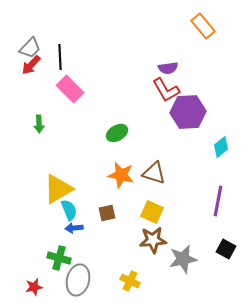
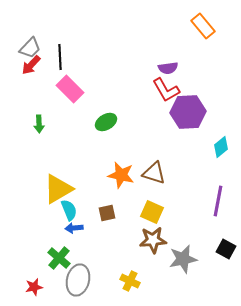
green ellipse: moved 11 px left, 11 px up
green cross: rotated 25 degrees clockwise
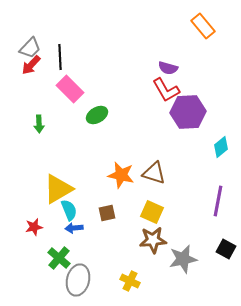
purple semicircle: rotated 24 degrees clockwise
green ellipse: moved 9 px left, 7 px up
red star: moved 60 px up
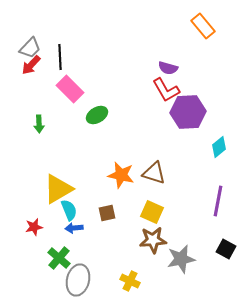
cyan diamond: moved 2 px left
gray star: moved 2 px left
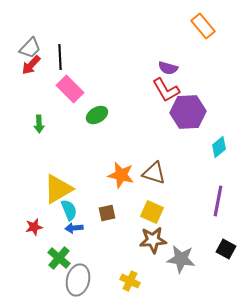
gray star: rotated 20 degrees clockwise
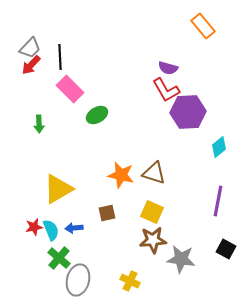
cyan semicircle: moved 18 px left, 20 px down
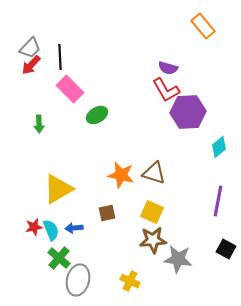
gray star: moved 3 px left
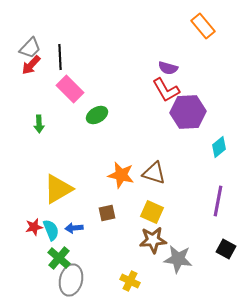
gray ellipse: moved 7 px left
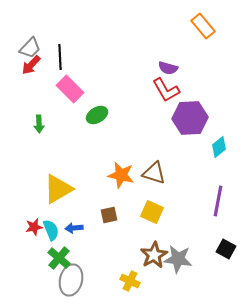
purple hexagon: moved 2 px right, 6 px down
brown square: moved 2 px right, 2 px down
brown star: moved 1 px right, 15 px down; rotated 24 degrees counterclockwise
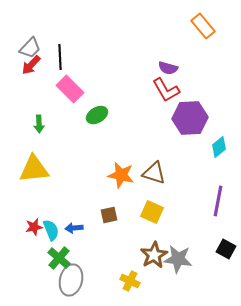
yellow triangle: moved 24 px left, 20 px up; rotated 24 degrees clockwise
